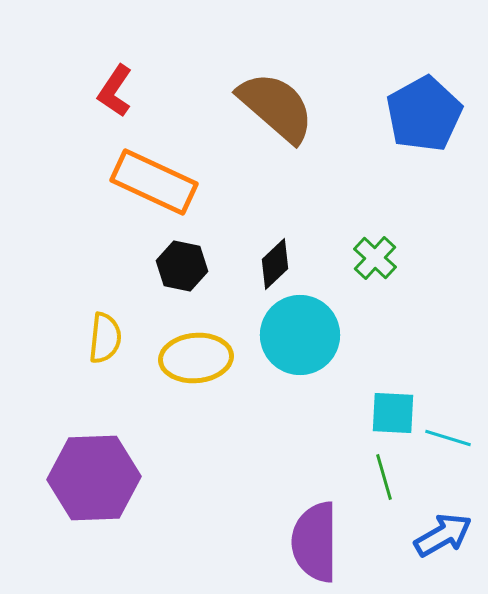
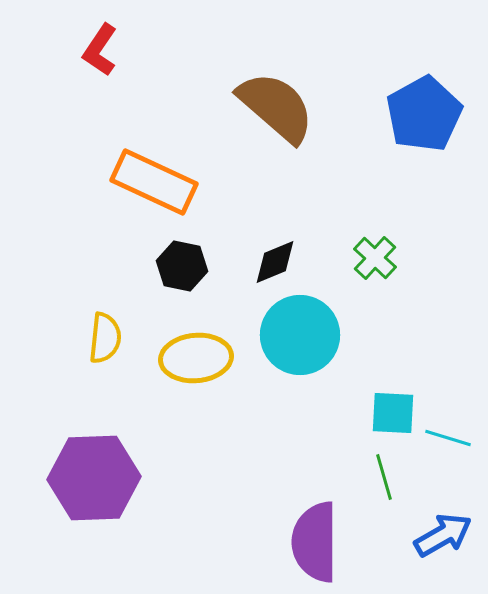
red L-shape: moved 15 px left, 41 px up
black diamond: moved 2 px up; rotated 21 degrees clockwise
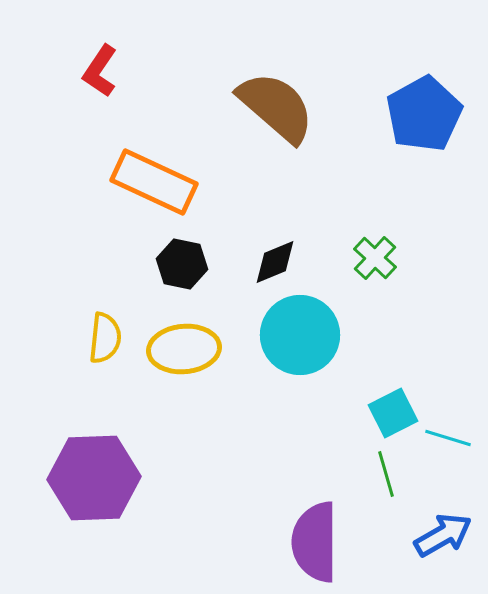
red L-shape: moved 21 px down
black hexagon: moved 2 px up
yellow ellipse: moved 12 px left, 9 px up
cyan square: rotated 30 degrees counterclockwise
green line: moved 2 px right, 3 px up
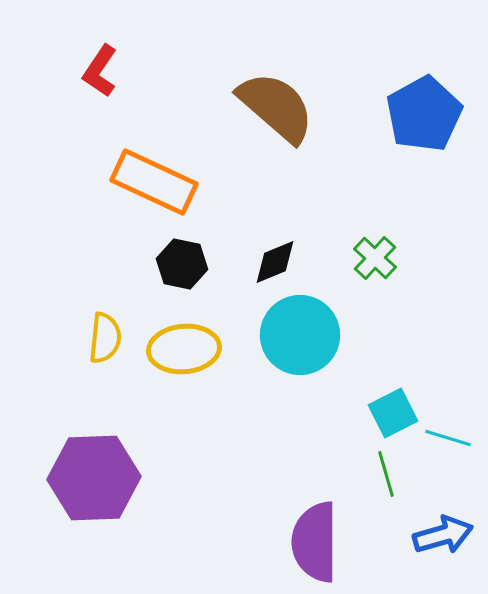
blue arrow: rotated 14 degrees clockwise
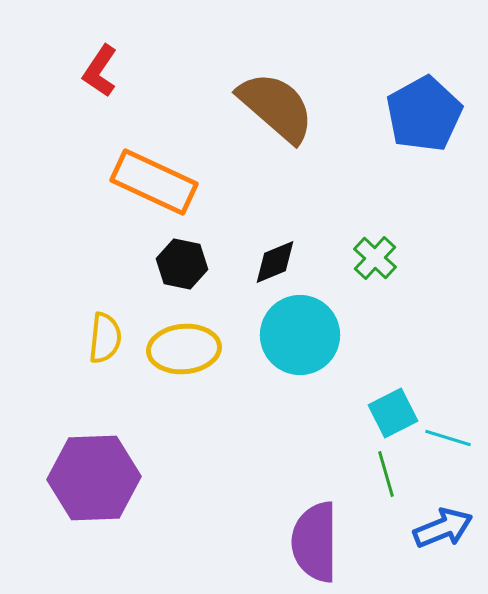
blue arrow: moved 7 px up; rotated 6 degrees counterclockwise
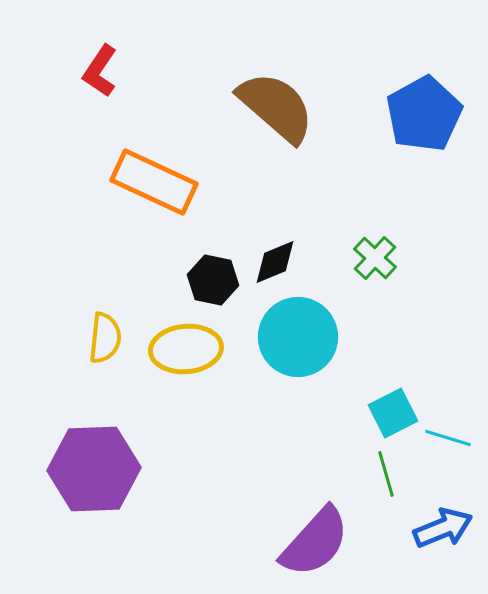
black hexagon: moved 31 px right, 16 px down
cyan circle: moved 2 px left, 2 px down
yellow ellipse: moved 2 px right
purple hexagon: moved 9 px up
purple semicircle: rotated 138 degrees counterclockwise
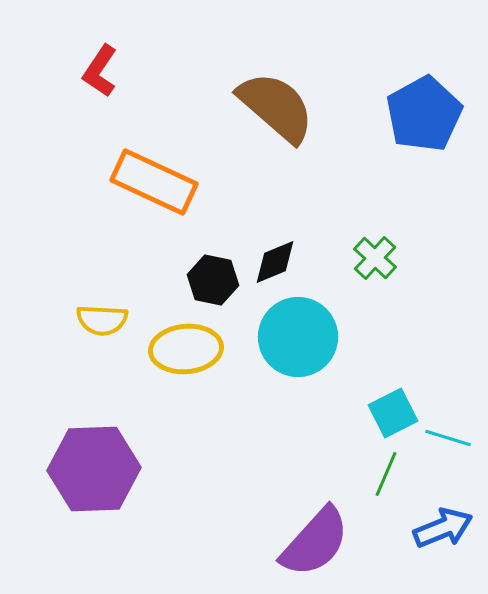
yellow semicircle: moved 3 px left, 18 px up; rotated 87 degrees clockwise
green line: rotated 39 degrees clockwise
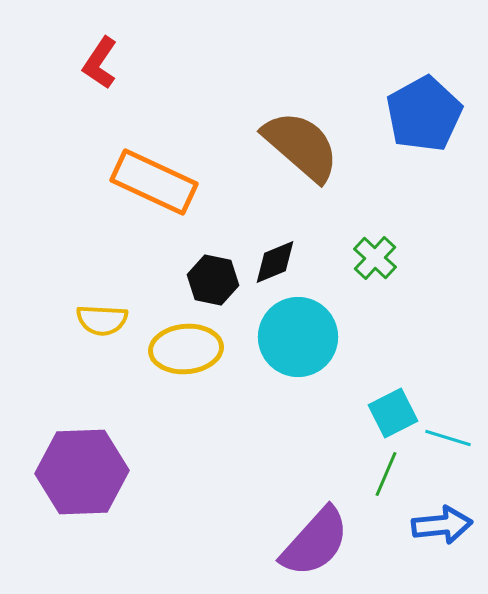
red L-shape: moved 8 px up
brown semicircle: moved 25 px right, 39 px down
purple hexagon: moved 12 px left, 3 px down
blue arrow: moved 1 px left, 3 px up; rotated 16 degrees clockwise
